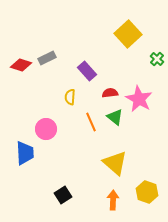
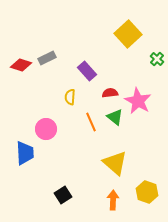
pink star: moved 1 px left, 2 px down
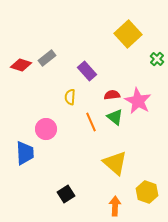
gray rectangle: rotated 12 degrees counterclockwise
red semicircle: moved 2 px right, 2 px down
black square: moved 3 px right, 1 px up
orange arrow: moved 2 px right, 6 px down
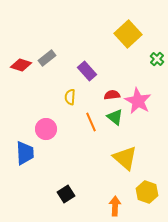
yellow triangle: moved 10 px right, 5 px up
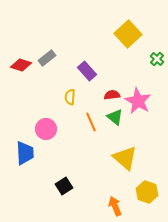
black square: moved 2 px left, 8 px up
orange arrow: rotated 24 degrees counterclockwise
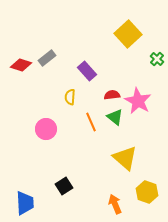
blue trapezoid: moved 50 px down
orange arrow: moved 2 px up
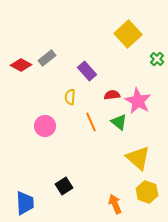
red diamond: rotated 10 degrees clockwise
green triangle: moved 4 px right, 5 px down
pink circle: moved 1 px left, 3 px up
yellow triangle: moved 13 px right
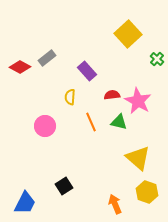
red diamond: moved 1 px left, 2 px down
green triangle: rotated 24 degrees counterclockwise
blue trapezoid: rotated 30 degrees clockwise
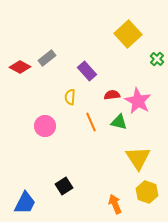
yellow triangle: rotated 16 degrees clockwise
